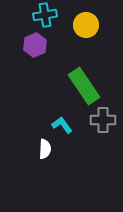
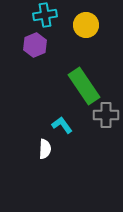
gray cross: moved 3 px right, 5 px up
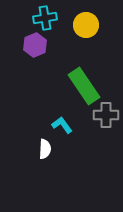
cyan cross: moved 3 px down
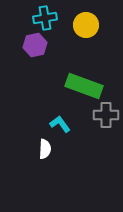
purple hexagon: rotated 10 degrees clockwise
green rectangle: rotated 36 degrees counterclockwise
cyan L-shape: moved 2 px left, 1 px up
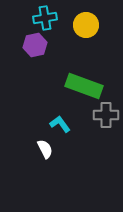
white semicircle: rotated 30 degrees counterclockwise
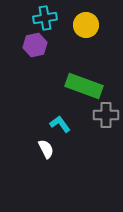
white semicircle: moved 1 px right
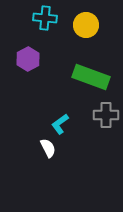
cyan cross: rotated 15 degrees clockwise
purple hexagon: moved 7 px left, 14 px down; rotated 15 degrees counterclockwise
green rectangle: moved 7 px right, 9 px up
cyan L-shape: rotated 90 degrees counterclockwise
white semicircle: moved 2 px right, 1 px up
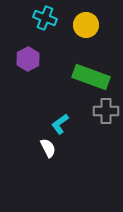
cyan cross: rotated 15 degrees clockwise
gray cross: moved 4 px up
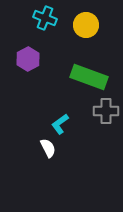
green rectangle: moved 2 px left
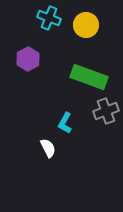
cyan cross: moved 4 px right
gray cross: rotated 20 degrees counterclockwise
cyan L-shape: moved 5 px right, 1 px up; rotated 25 degrees counterclockwise
